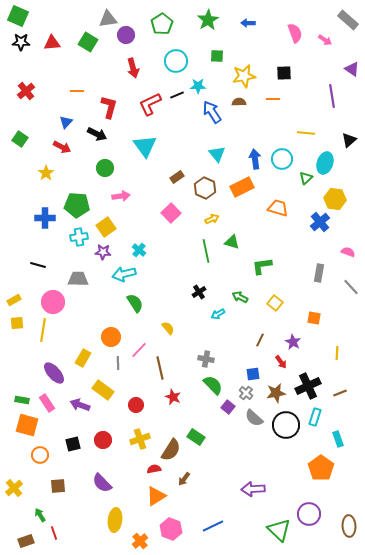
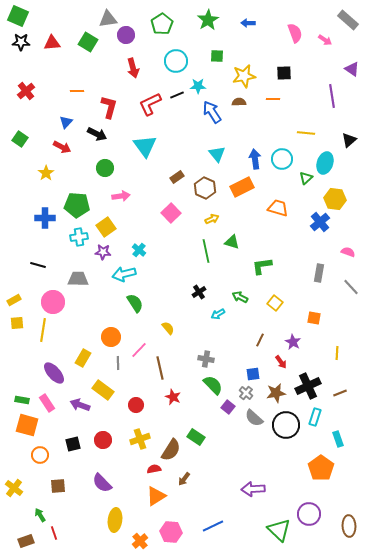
yellow cross at (14, 488): rotated 12 degrees counterclockwise
pink hexagon at (171, 529): moved 3 px down; rotated 15 degrees counterclockwise
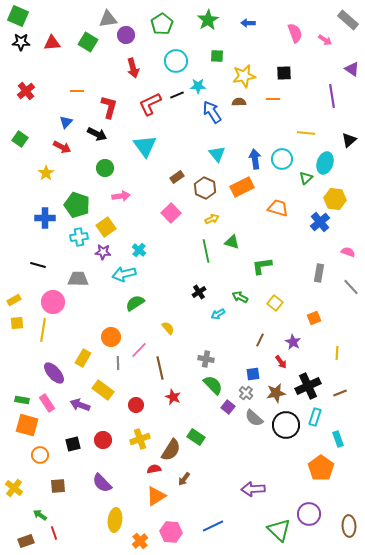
green pentagon at (77, 205): rotated 15 degrees clockwise
green semicircle at (135, 303): rotated 90 degrees counterclockwise
orange square at (314, 318): rotated 32 degrees counterclockwise
green arrow at (40, 515): rotated 24 degrees counterclockwise
